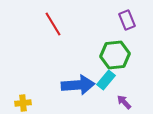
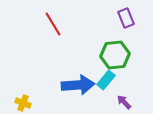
purple rectangle: moved 1 px left, 2 px up
yellow cross: rotated 28 degrees clockwise
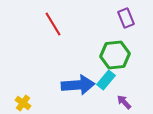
yellow cross: rotated 14 degrees clockwise
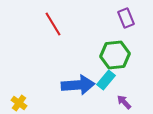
yellow cross: moved 4 px left
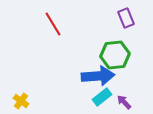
cyan rectangle: moved 4 px left, 17 px down; rotated 12 degrees clockwise
blue arrow: moved 20 px right, 9 px up
yellow cross: moved 2 px right, 2 px up
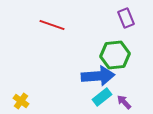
red line: moved 1 px left, 1 px down; rotated 40 degrees counterclockwise
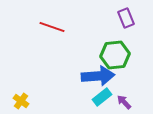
red line: moved 2 px down
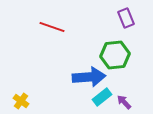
blue arrow: moved 9 px left, 1 px down
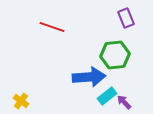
cyan rectangle: moved 5 px right, 1 px up
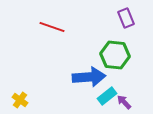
green hexagon: rotated 12 degrees clockwise
yellow cross: moved 1 px left, 1 px up
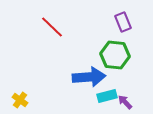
purple rectangle: moved 3 px left, 4 px down
red line: rotated 25 degrees clockwise
cyan rectangle: rotated 24 degrees clockwise
purple arrow: moved 1 px right
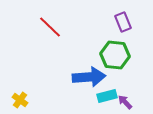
red line: moved 2 px left
